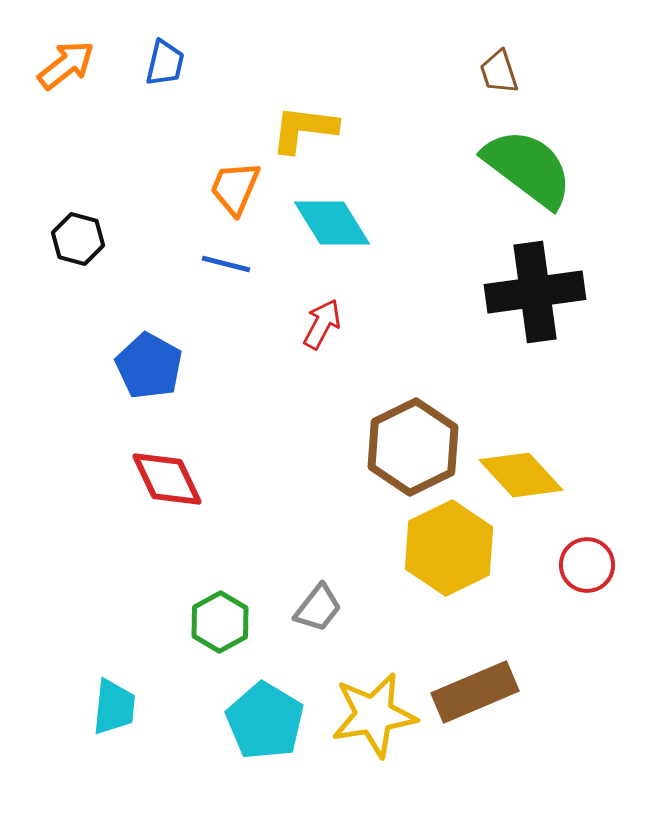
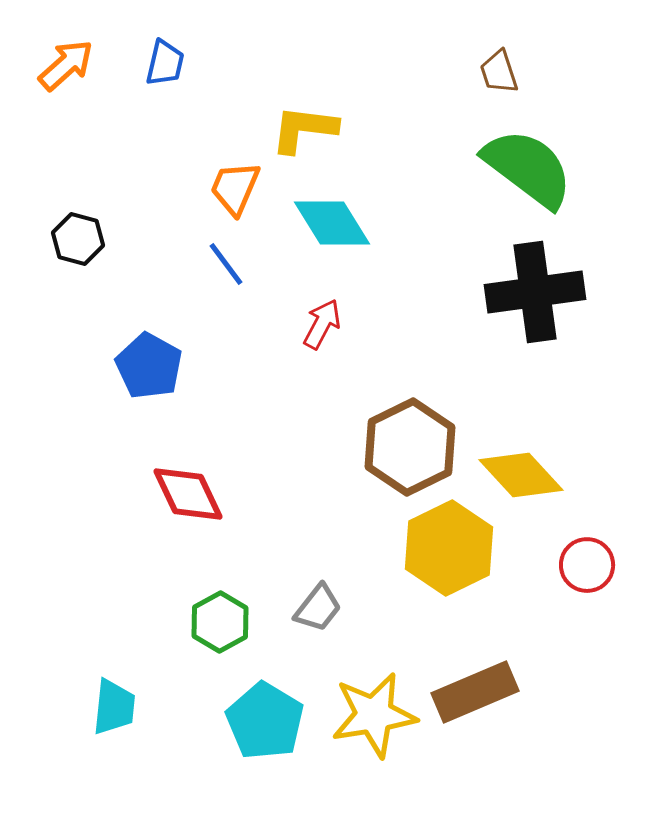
orange arrow: rotated 4 degrees counterclockwise
blue line: rotated 39 degrees clockwise
brown hexagon: moved 3 px left
red diamond: moved 21 px right, 15 px down
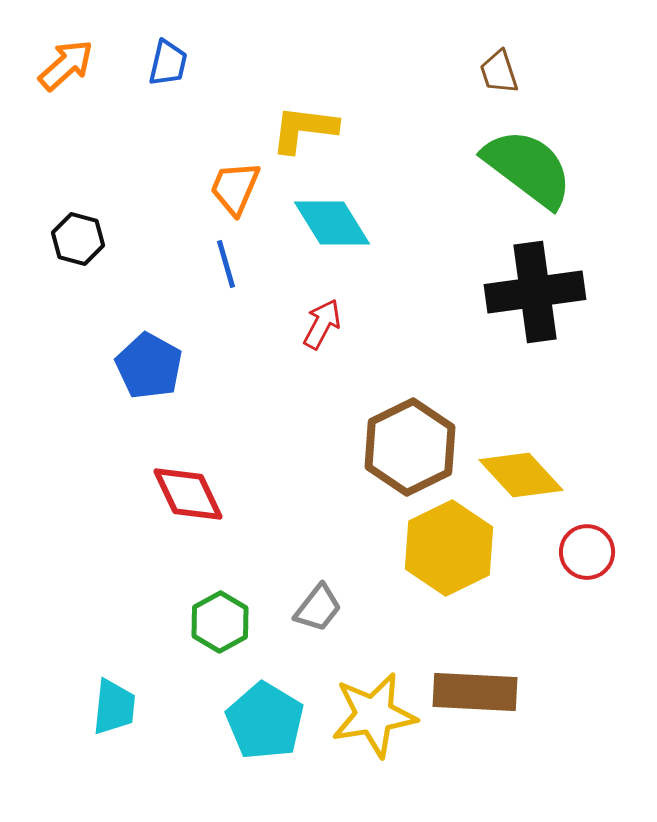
blue trapezoid: moved 3 px right
blue line: rotated 21 degrees clockwise
red circle: moved 13 px up
brown rectangle: rotated 26 degrees clockwise
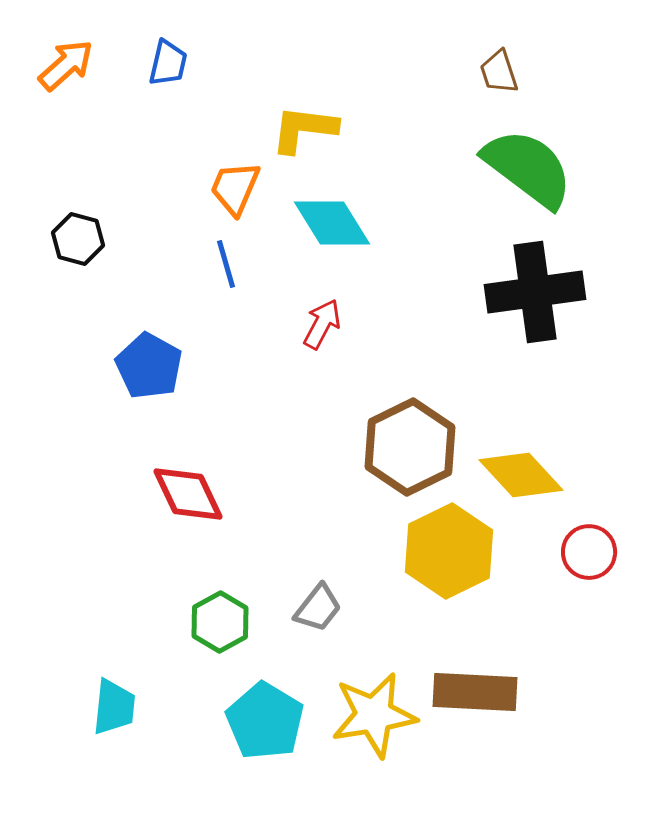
yellow hexagon: moved 3 px down
red circle: moved 2 px right
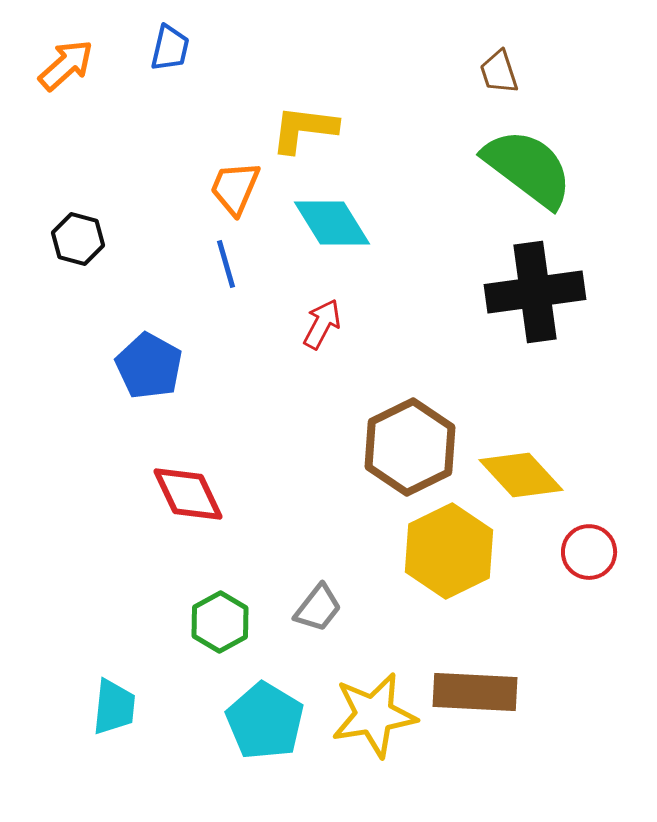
blue trapezoid: moved 2 px right, 15 px up
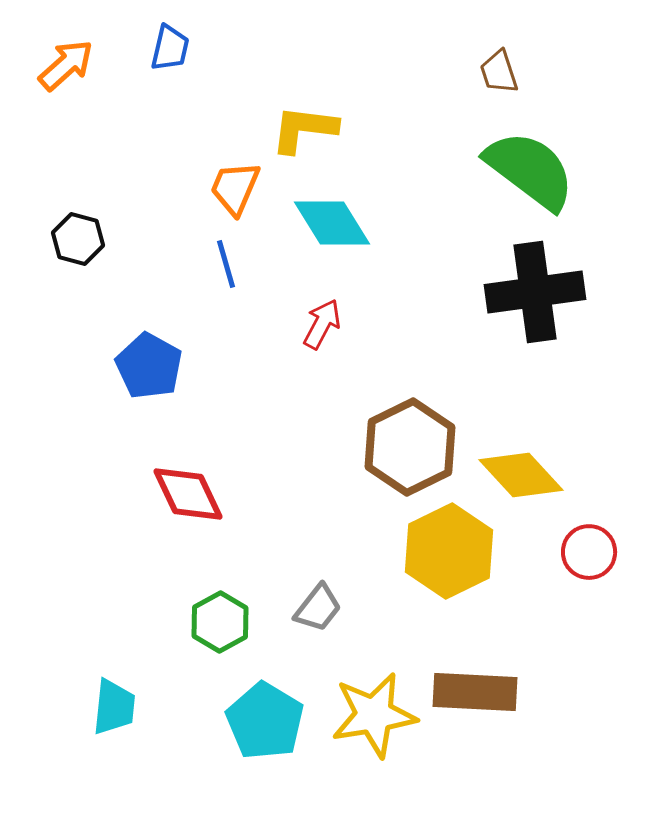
green semicircle: moved 2 px right, 2 px down
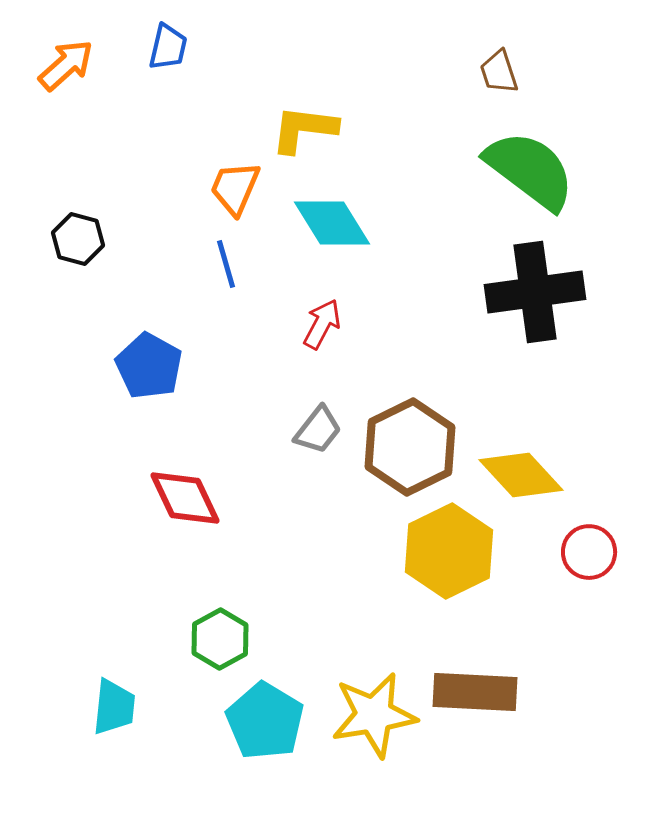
blue trapezoid: moved 2 px left, 1 px up
red diamond: moved 3 px left, 4 px down
gray trapezoid: moved 178 px up
green hexagon: moved 17 px down
